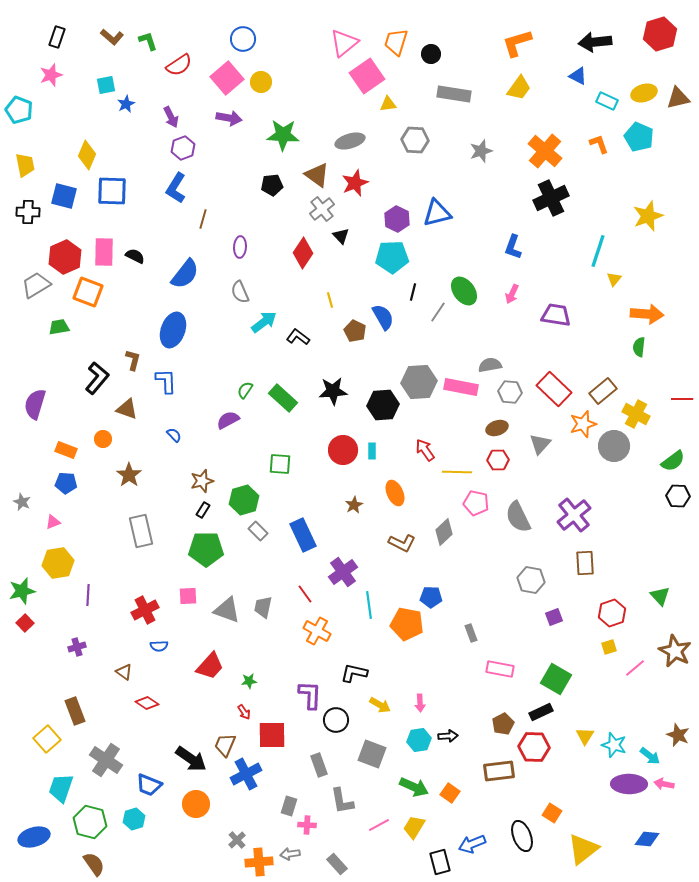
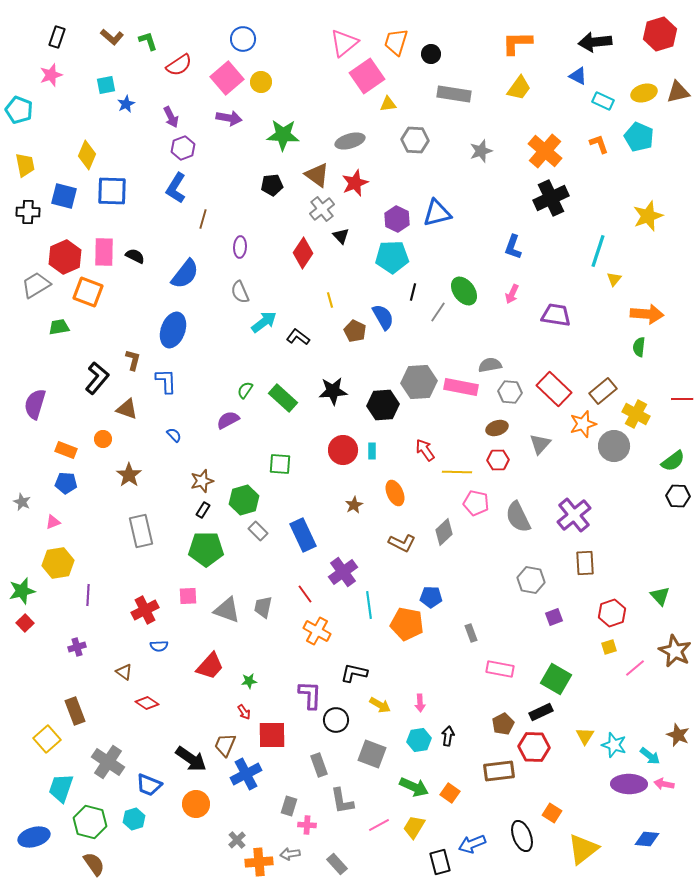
orange L-shape at (517, 43): rotated 16 degrees clockwise
brown triangle at (678, 98): moved 6 px up
cyan rectangle at (607, 101): moved 4 px left
black arrow at (448, 736): rotated 78 degrees counterclockwise
gray cross at (106, 760): moved 2 px right, 2 px down
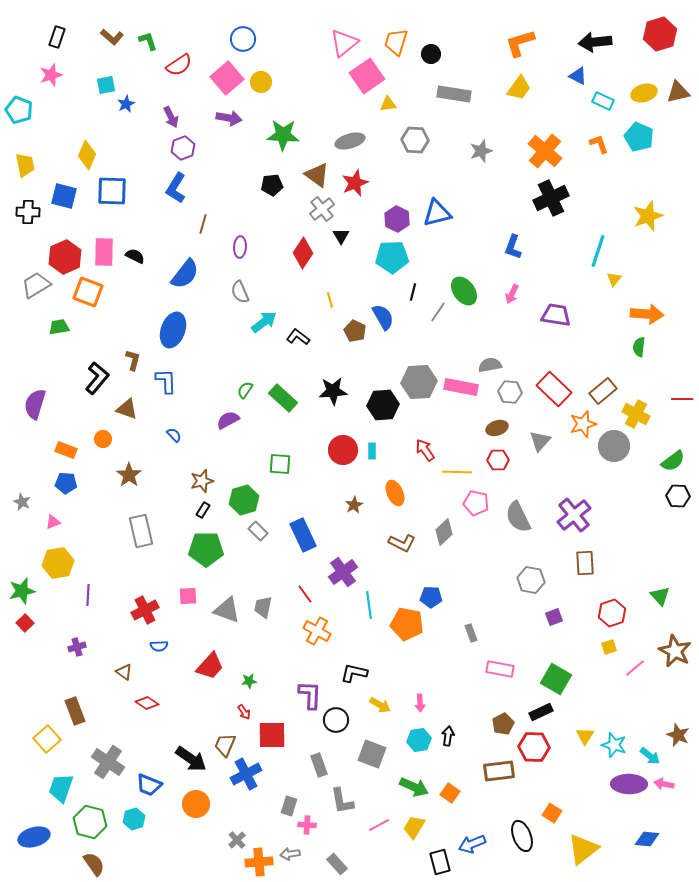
orange L-shape at (517, 43): moved 3 px right; rotated 16 degrees counterclockwise
brown line at (203, 219): moved 5 px down
black triangle at (341, 236): rotated 12 degrees clockwise
gray triangle at (540, 444): moved 3 px up
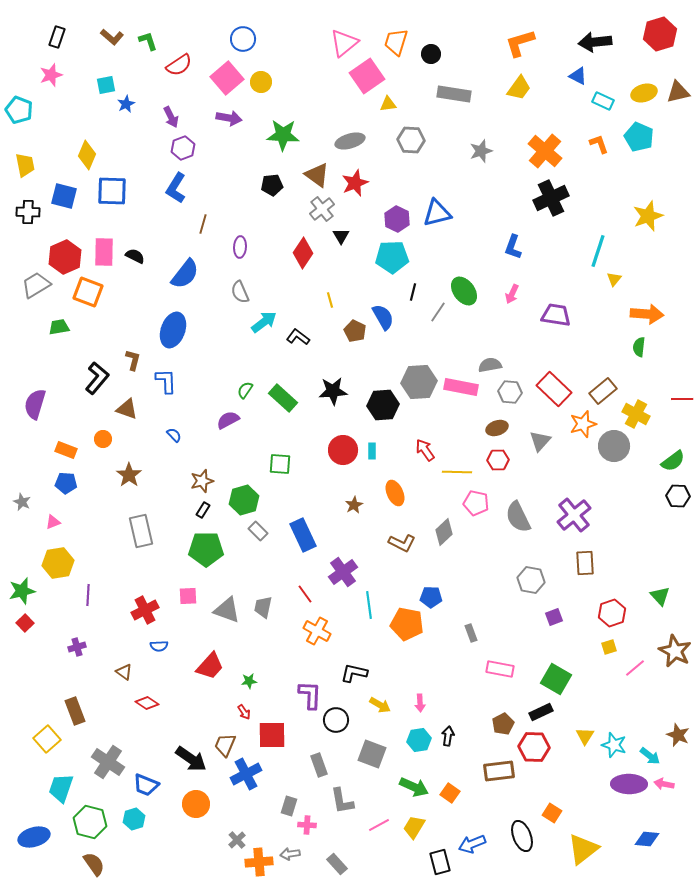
gray hexagon at (415, 140): moved 4 px left
blue trapezoid at (149, 785): moved 3 px left
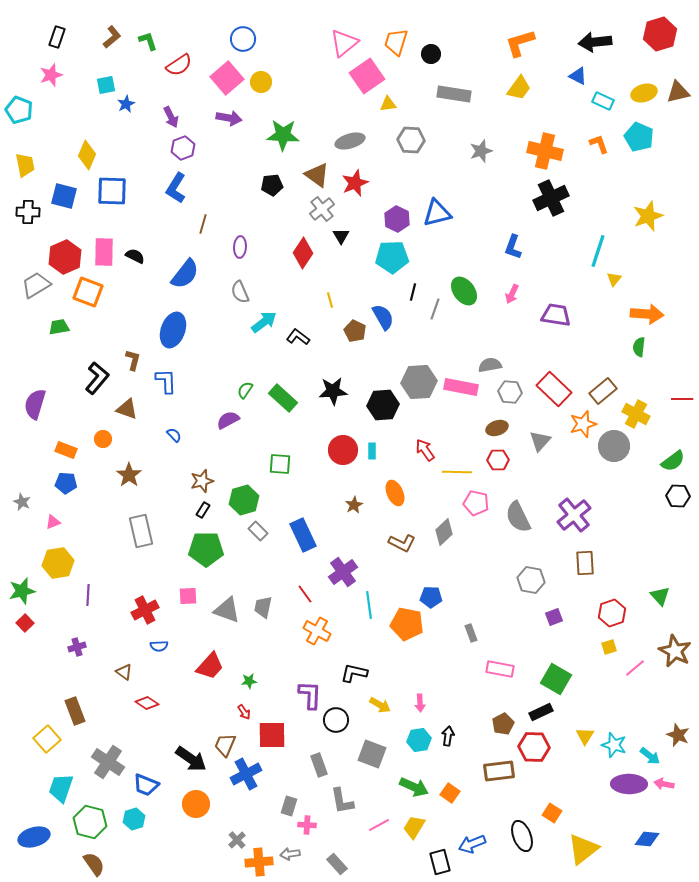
brown L-shape at (112, 37): rotated 80 degrees counterclockwise
orange cross at (545, 151): rotated 28 degrees counterclockwise
gray line at (438, 312): moved 3 px left, 3 px up; rotated 15 degrees counterclockwise
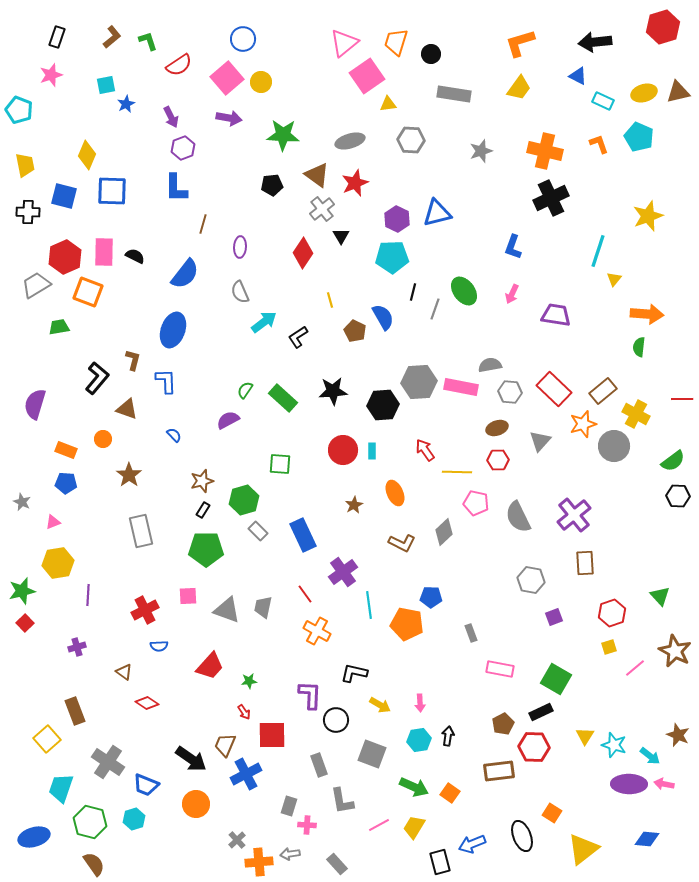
red hexagon at (660, 34): moved 3 px right, 7 px up
blue L-shape at (176, 188): rotated 32 degrees counterclockwise
black L-shape at (298, 337): rotated 70 degrees counterclockwise
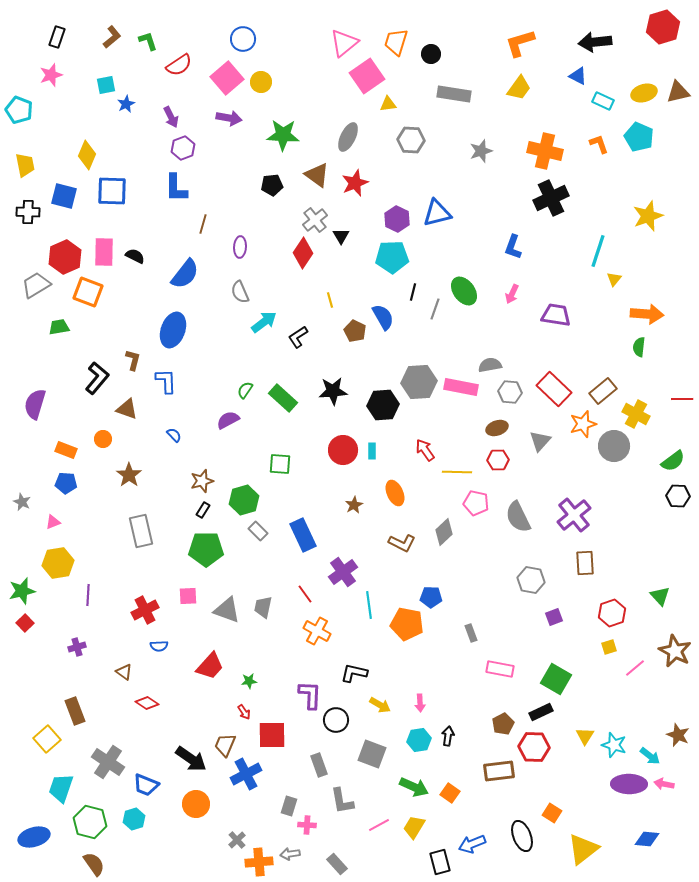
gray ellipse at (350, 141): moved 2 px left, 4 px up; rotated 48 degrees counterclockwise
gray cross at (322, 209): moved 7 px left, 11 px down
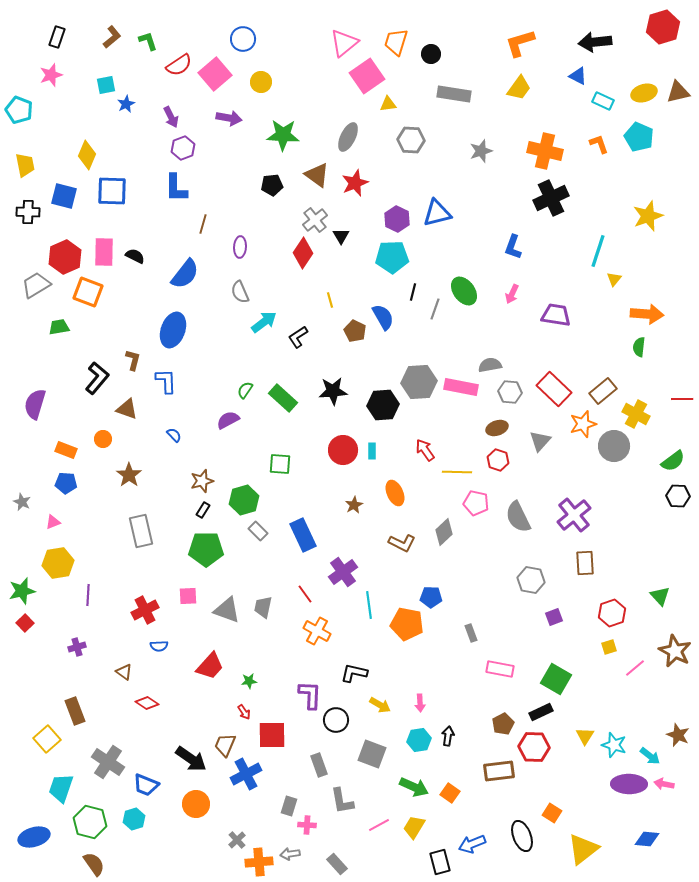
pink square at (227, 78): moved 12 px left, 4 px up
red hexagon at (498, 460): rotated 20 degrees clockwise
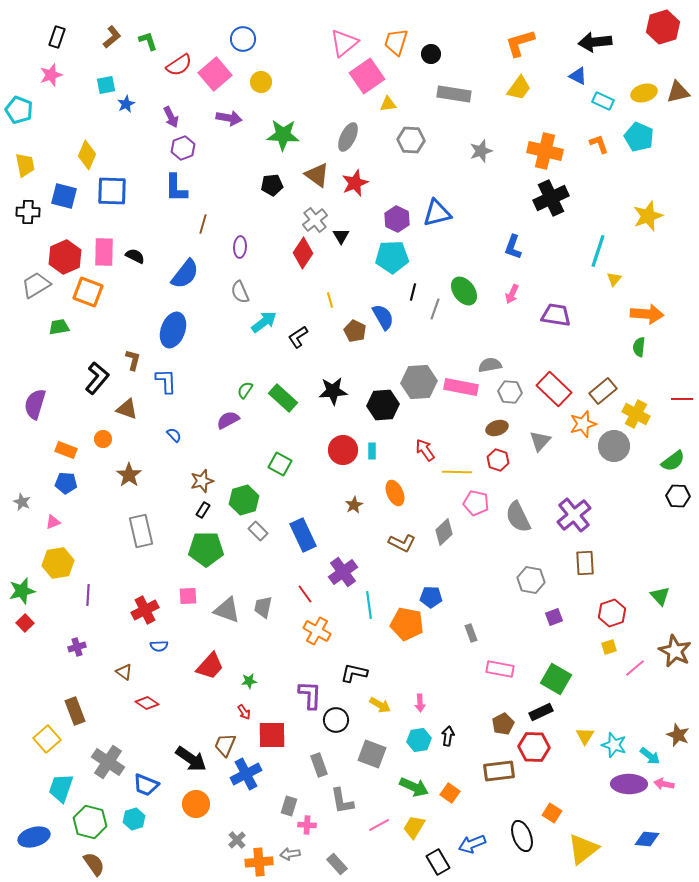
green square at (280, 464): rotated 25 degrees clockwise
black rectangle at (440, 862): moved 2 px left; rotated 15 degrees counterclockwise
